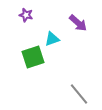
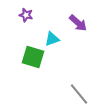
green square: rotated 35 degrees clockwise
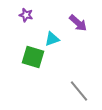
gray line: moved 3 px up
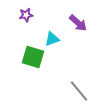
purple star: rotated 24 degrees counterclockwise
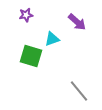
purple arrow: moved 1 px left, 1 px up
green square: moved 2 px left, 1 px up
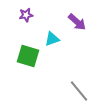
green square: moved 3 px left
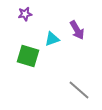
purple star: moved 1 px left, 1 px up
purple arrow: moved 8 px down; rotated 18 degrees clockwise
gray line: moved 1 px up; rotated 10 degrees counterclockwise
